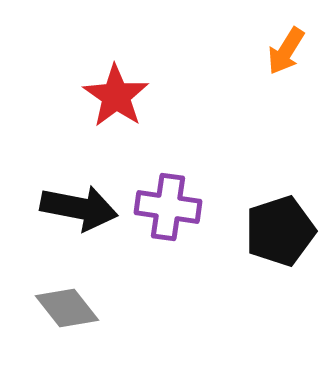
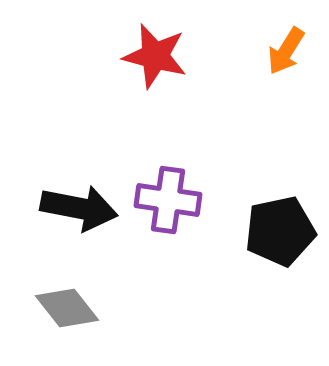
red star: moved 39 px right, 40 px up; rotated 20 degrees counterclockwise
purple cross: moved 7 px up
black pentagon: rotated 6 degrees clockwise
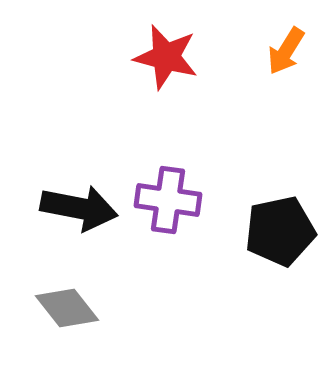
red star: moved 11 px right, 1 px down
